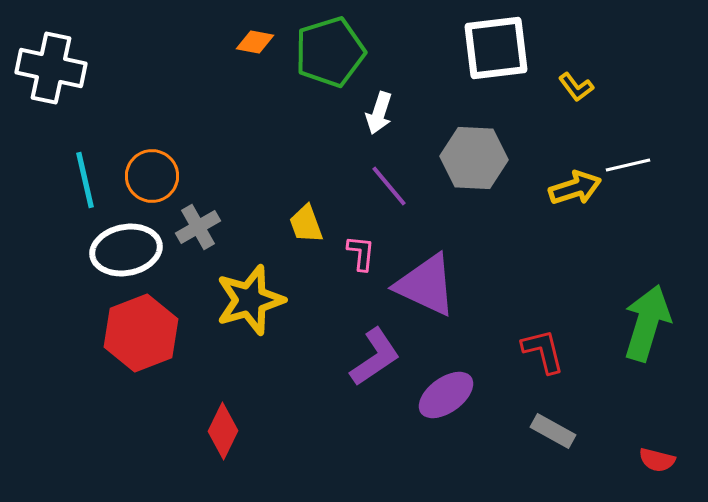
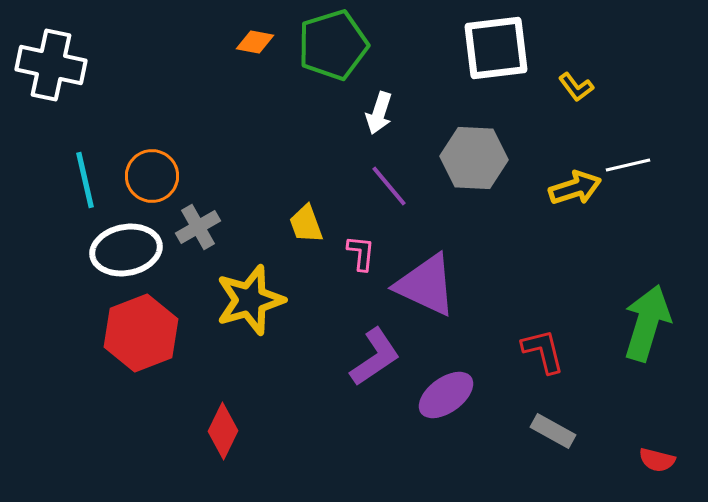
green pentagon: moved 3 px right, 7 px up
white cross: moved 3 px up
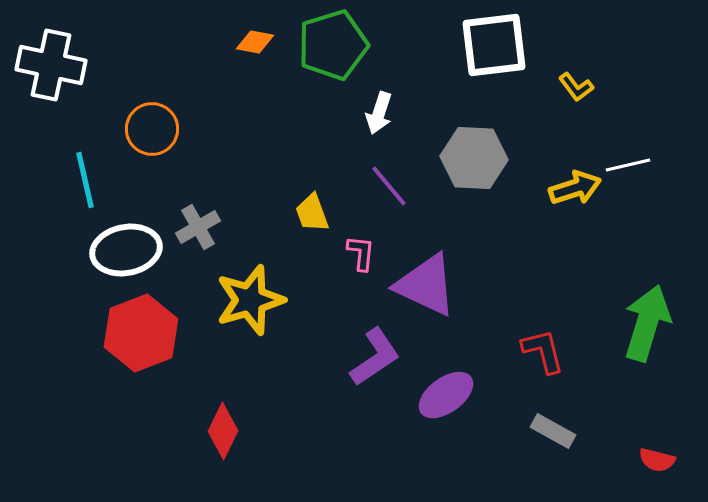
white square: moved 2 px left, 3 px up
orange circle: moved 47 px up
yellow trapezoid: moved 6 px right, 11 px up
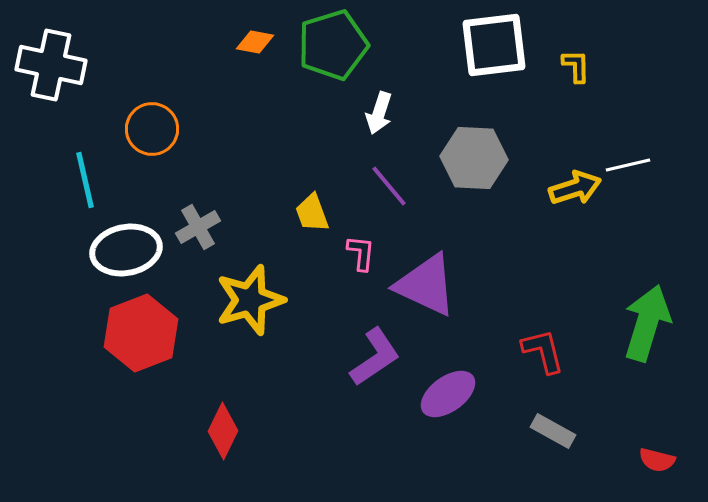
yellow L-shape: moved 21 px up; rotated 144 degrees counterclockwise
purple ellipse: moved 2 px right, 1 px up
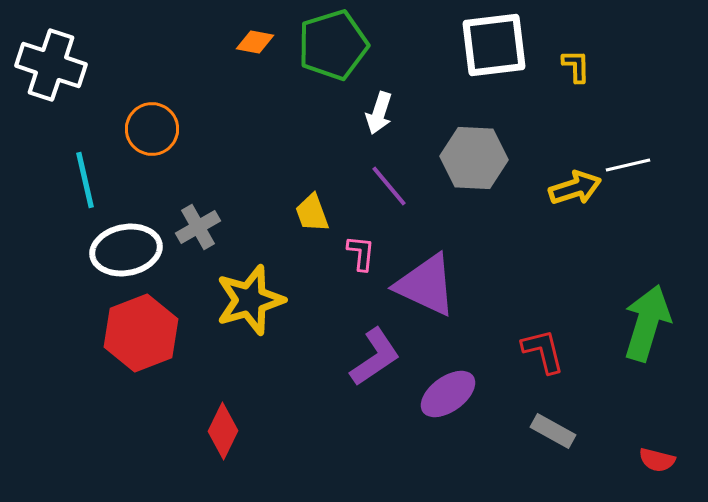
white cross: rotated 6 degrees clockwise
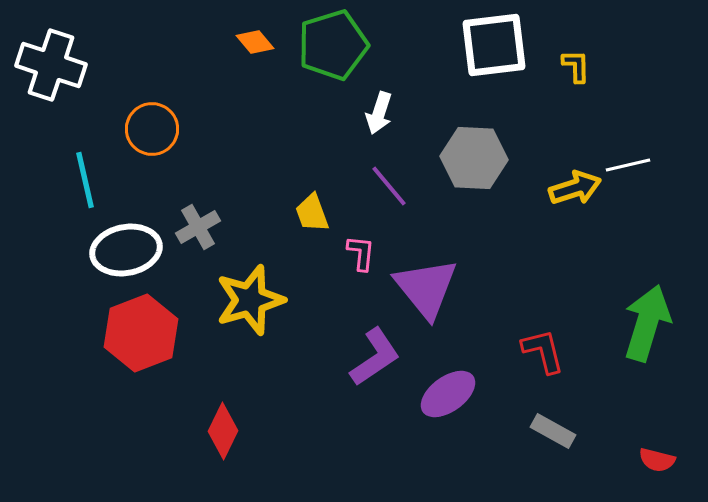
orange diamond: rotated 39 degrees clockwise
purple triangle: moved 3 px down; rotated 26 degrees clockwise
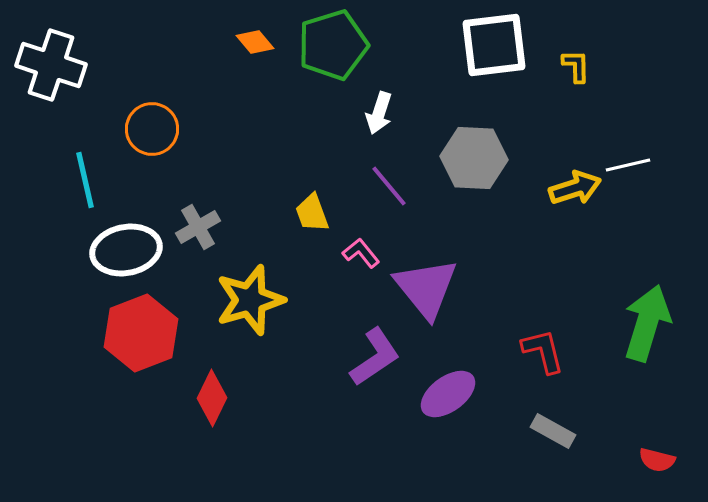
pink L-shape: rotated 45 degrees counterclockwise
red diamond: moved 11 px left, 33 px up
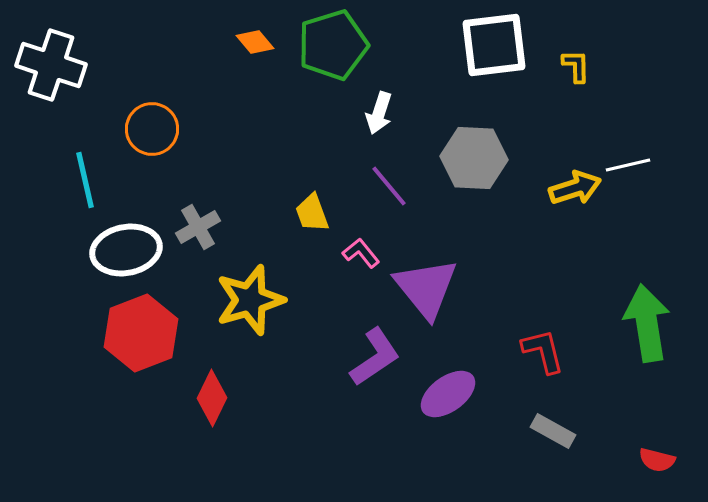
green arrow: rotated 26 degrees counterclockwise
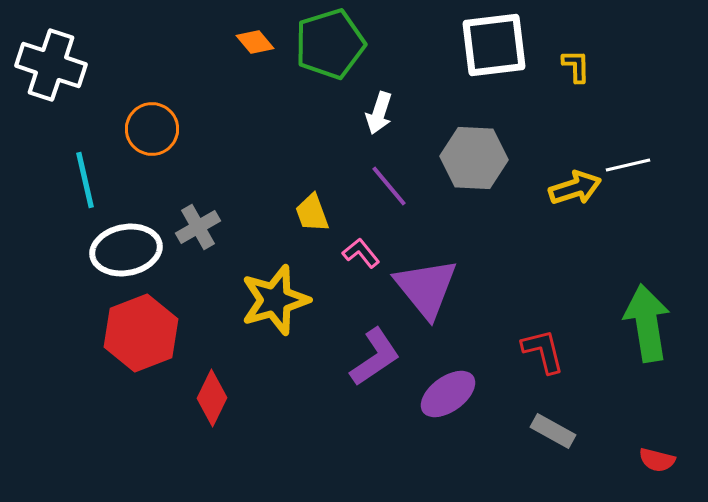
green pentagon: moved 3 px left, 1 px up
yellow star: moved 25 px right
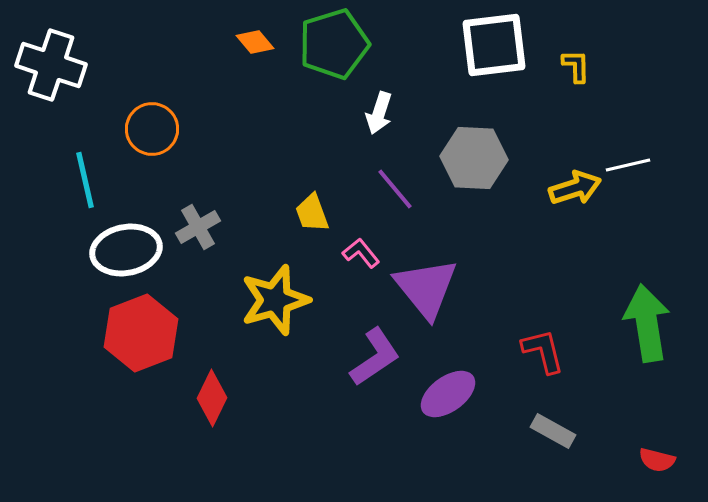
green pentagon: moved 4 px right
purple line: moved 6 px right, 3 px down
